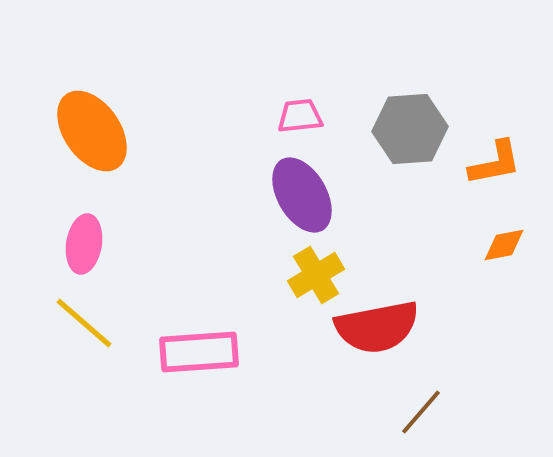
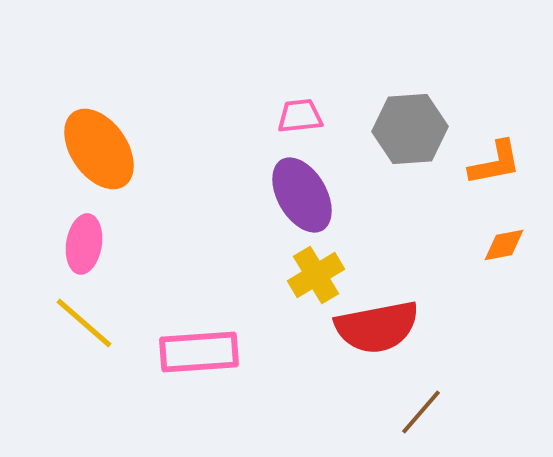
orange ellipse: moved 7 px right, 18 px down
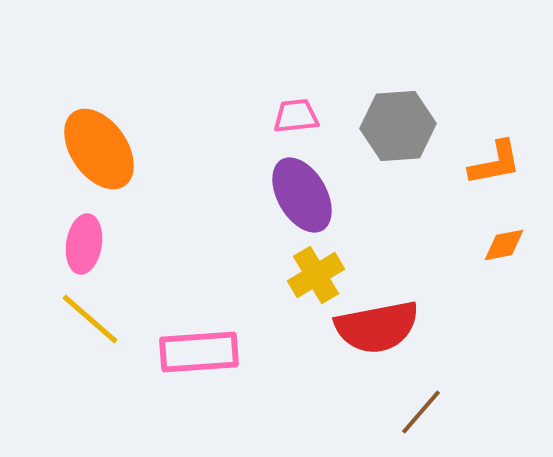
pink trapezoid: moved 4 px left
gray hexagon: moved 12 px left, 3 px up
yellow line: moved 6 px right, 4 px up
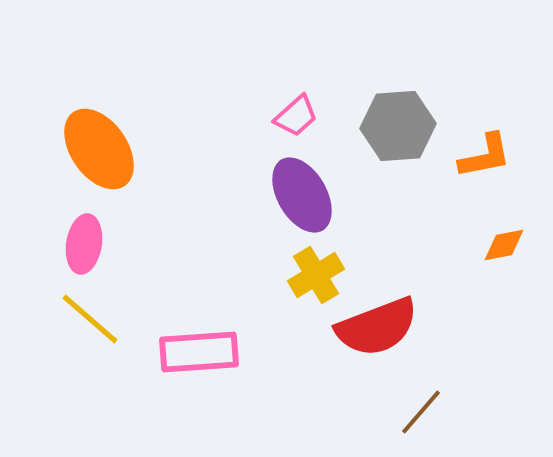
pink trapezoid: rotated 144 degrees clockwise
orange L-shape: moved 10 px left, 7 px up
red semicircle: rotated 10 degrees counterclockwise
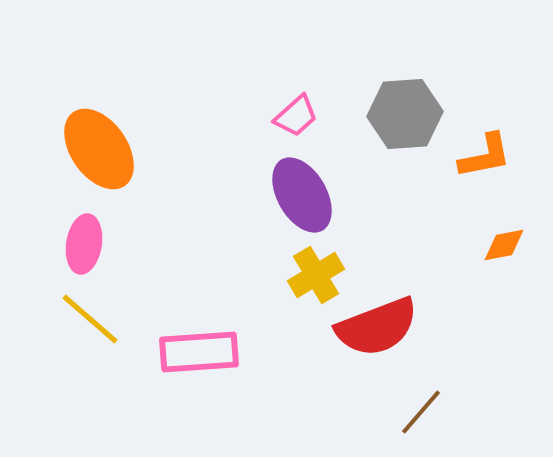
gray hexagon: moved 7 px right, 12 px up
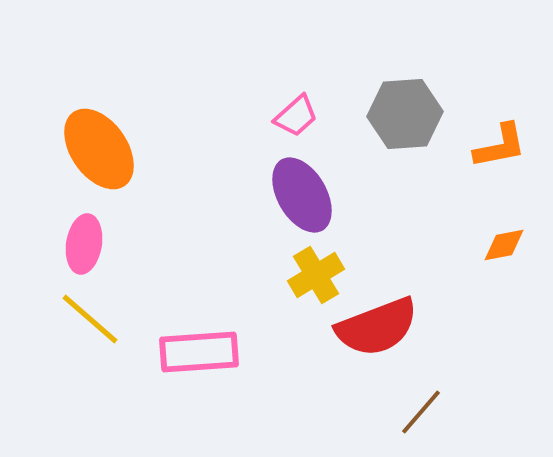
orange L-shape: moved 15 px right, 10 px up
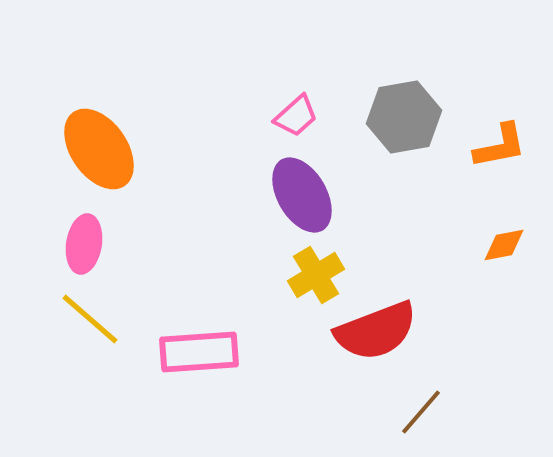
gray hexagon: moved 1 px left, 3 px down; rotated 6 degrees counterclockwise
red semicircle: moved 1 px left, 4 px down
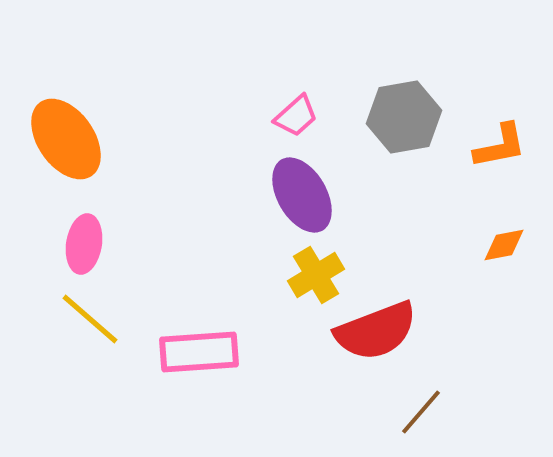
orange ellipse: moved 33 px left, 10 px up
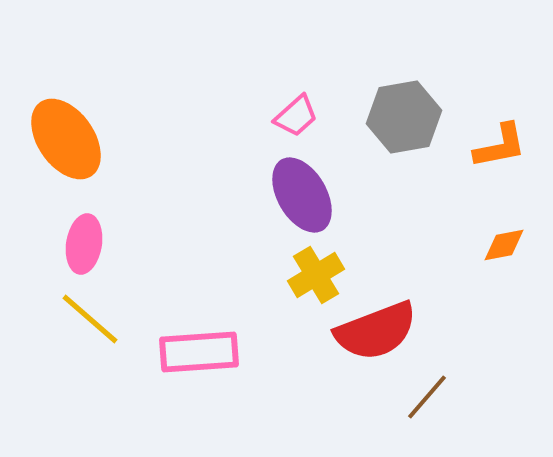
brown line: moved 6 px right, 15 px up
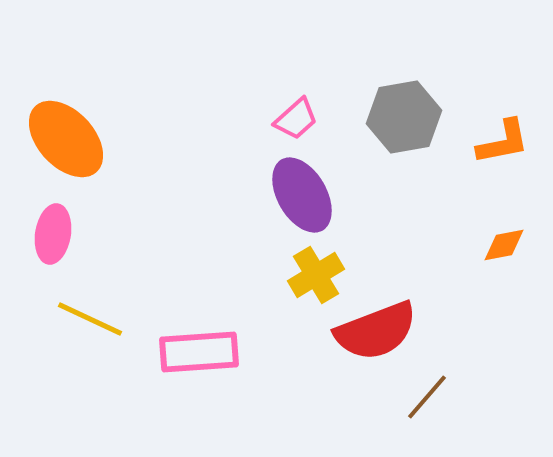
pink trapezoid: moved 3 px down
orange ellipse: rotated 8 degrees counterclockwise
orange L-shape: moved 3 px right, 4 px up
pink ellipse: moved 31 px left, 10 px up
yellow line: rotated 16 degrees counterclockwise
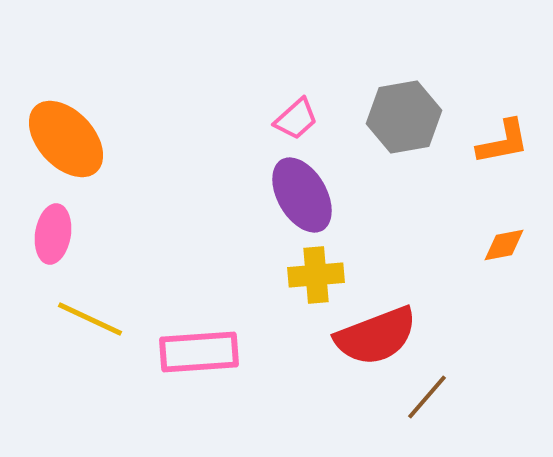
yellow cross: rotated 26 degrees clockwise
red semicircle: moved 5 px down
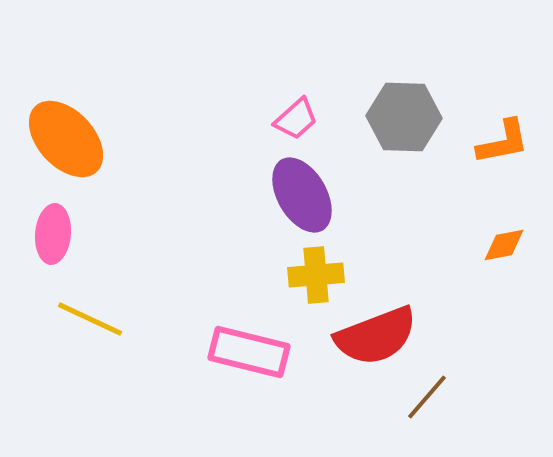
gray hexagon: rotated 12 degrees clockwise
pink ellipse: rotated 4 degrees counterclockwise
pink rectangle: moved 50 px right; rotated 18 degrees clockwise
